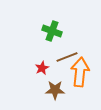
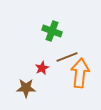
orange arrow: moved 1 px down
brown star: moved 29 px left, 2 px up
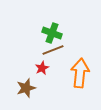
green cross: moved 2 px down
brown line: moved 14 px left, 7 px up
brown star: rotated 18 degrees counterclockwise
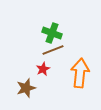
red star: moved 1 px right, 1 px down
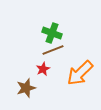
orange arrow: rotated 140 degrees counterclockwise
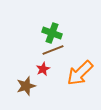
brown star: moved 2 px up
